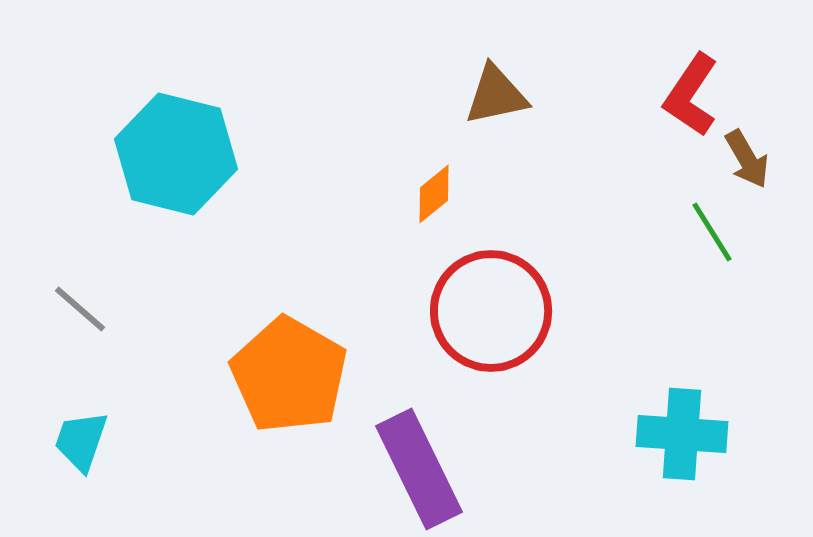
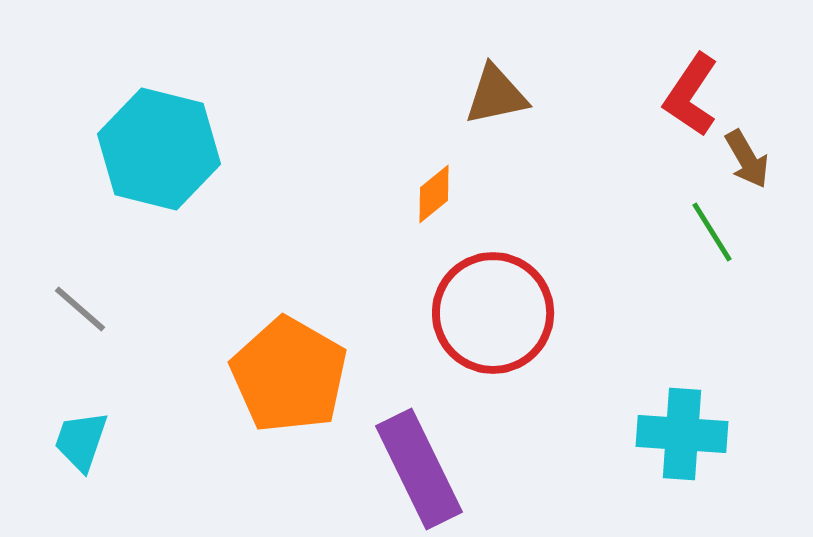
cyan hexagon: moved 17 px left, 5 px up
red circle: moved 2 px right, 2 px down
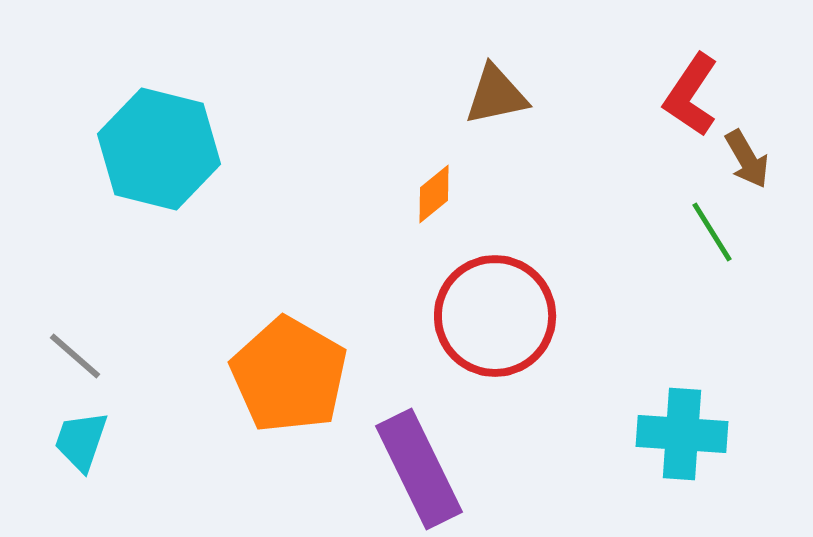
gray line: moved 5 px left, 47 px down
red circle: moved 2 px right, 3 px down
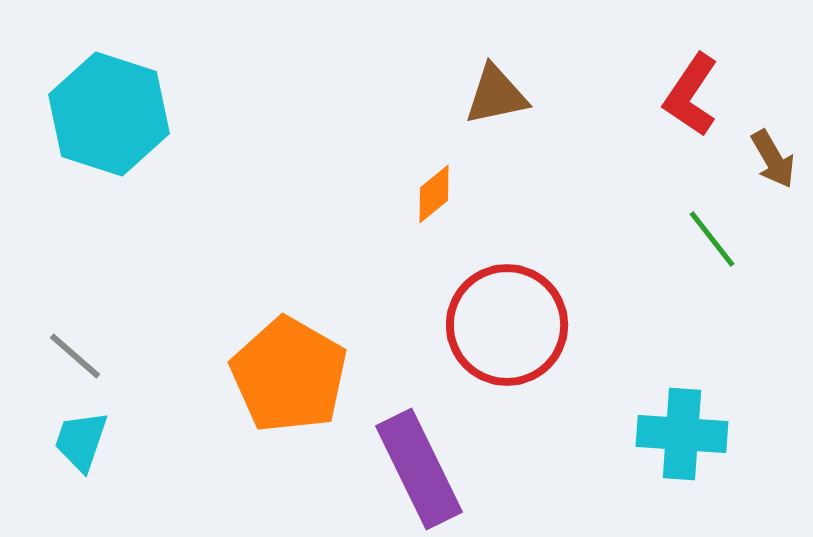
cyan hexagon: moved 50 px left, 35 px up; rotated 4 degrees clockwise
brown arrow: moved 26 px right
green line: moved 7 px down; rotated 6 degrees counterclockwise
red circle: moved 12 px right, 9 px down
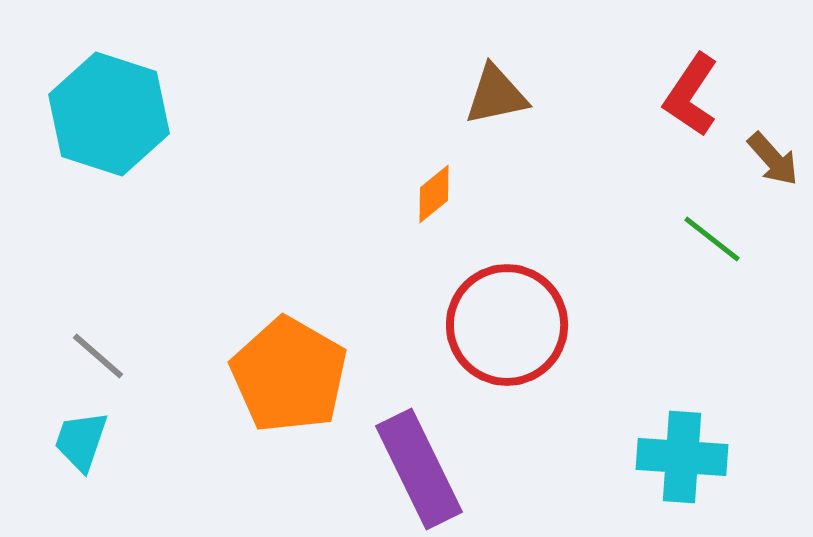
brown arrow: rotated 12 degrees counterclockwise
green line: rotated 14 degrees counterclockwise
gray line: moved 23 px right
cyan cross: moved 23 px down
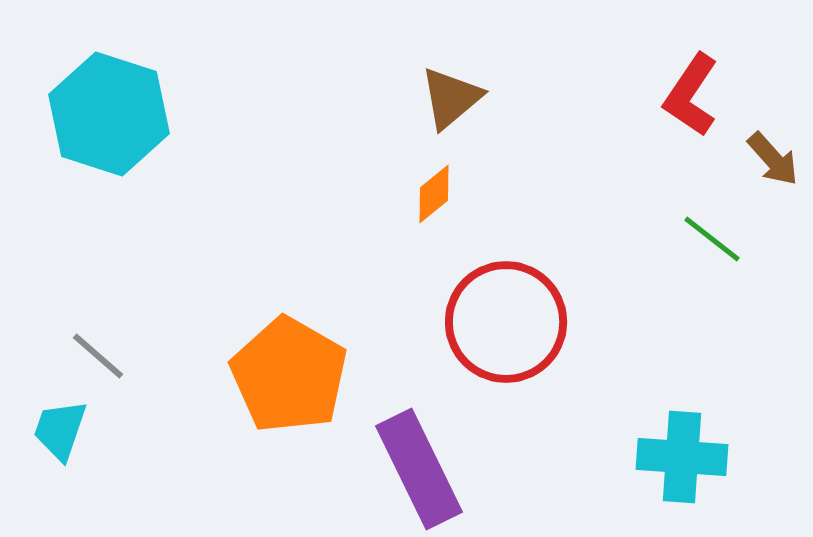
brown triangle: moved 45 px left, 3 px down; rotated 28 degrees counterclockwise
red circle: moved 1 px left, 3 px up
cyan trapezoid: moved 21 px left, 11 px up
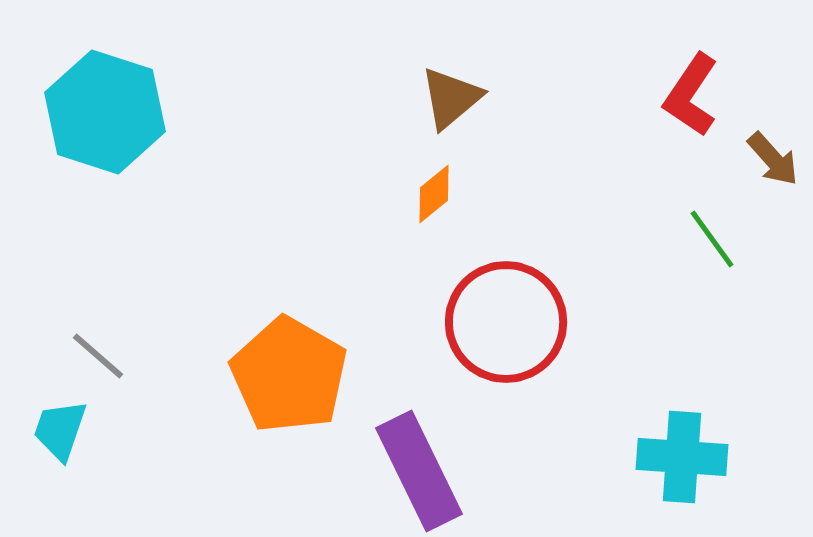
cyan hexagon: moved 4 px left, 2 px up
green line: rotated 16 degrees clockwise
purple rectangle: moved 2 px down
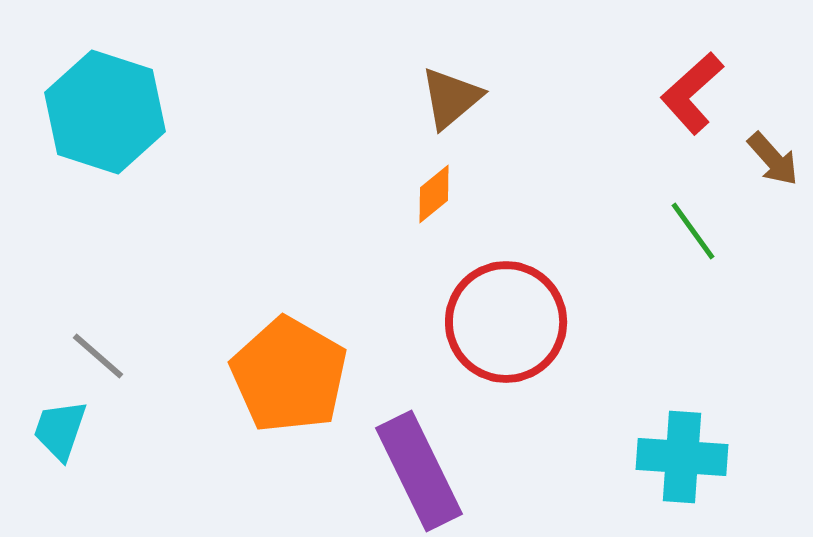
red L-shape: moved 1 px right, 2 px up; rotated 14 degrees clockwise
green line: moved 19 px left, 8 px up
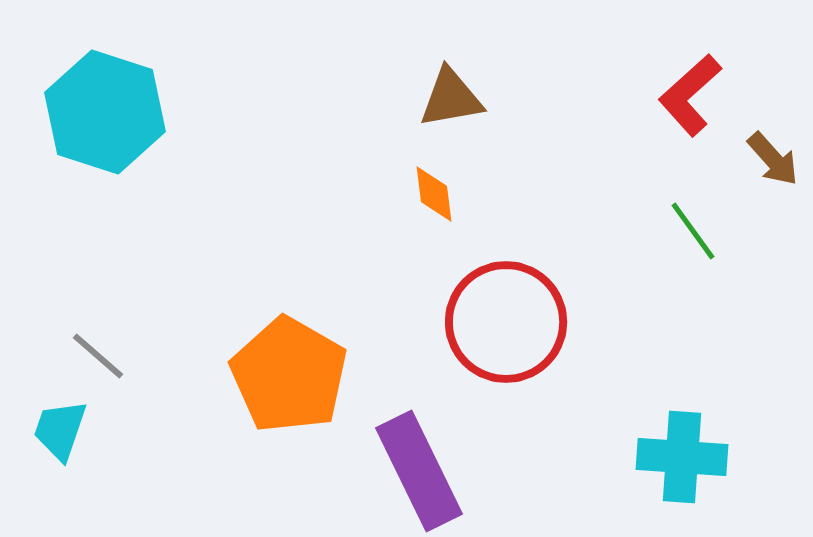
red L-shape: moved 2 px left, 2 px down
brown triangle: rotated 30 degrees clockwise
orange diamond: rotated 58 degrees counterclockwise
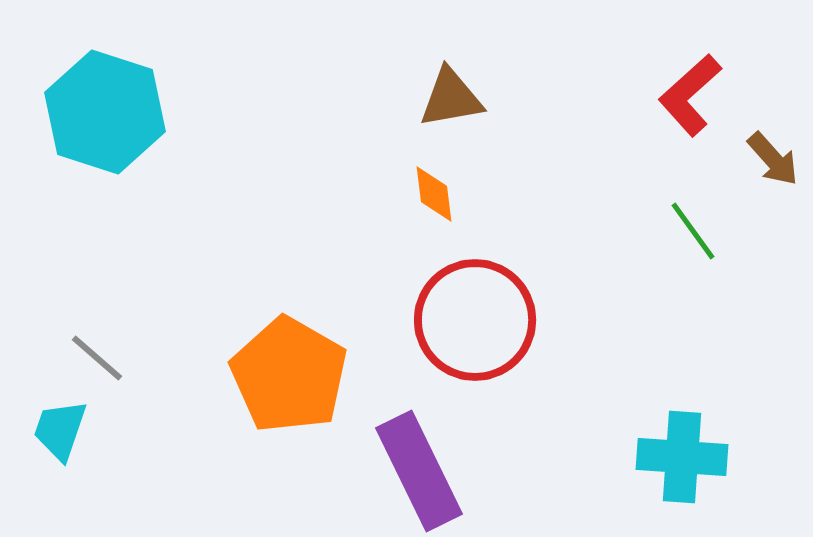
red circle: moved 31 px left, 2 px up
gray line: moved 1 px left, 2 px down
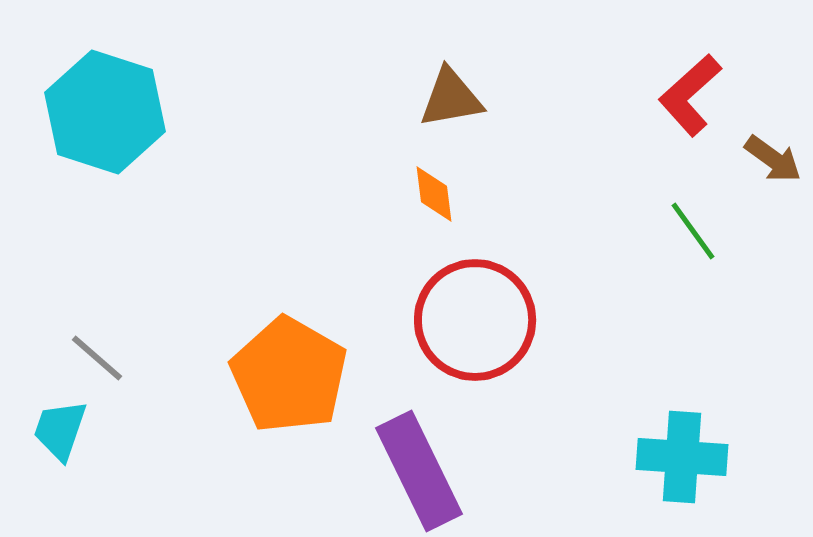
brown arrow: rotated 12 degrees counterclockwise
